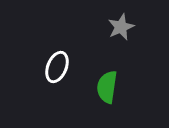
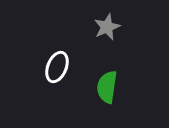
gray star: moved 14 px left
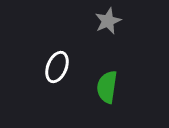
gray star: moved 1 px right, 6 px up
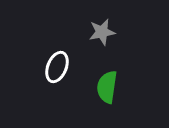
gray star: moved 6 px left, 11 px down; rotated 12 degrees clockwise
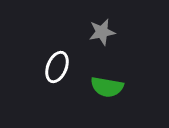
green semicircle: rotated 88 degrees counterclockwise
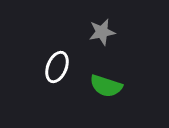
green semicircle: moved 1 px left, 1 px up; rotated 8 degrees clockwise
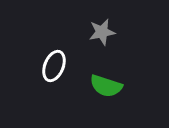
white ellipse: moved 3 px left, 1 px up
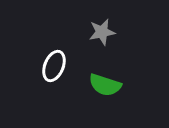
green semicircle: moved 1 px left, 1 px up
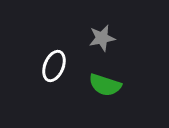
gray star: moved 6 px down
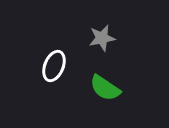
green semicircle: moved 3 px down; rotated 16 degrees clockwise
